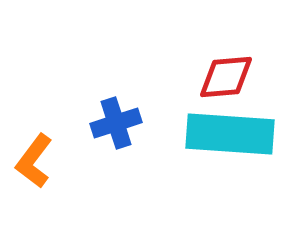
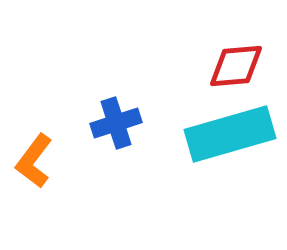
red diamond: moved 10 px right, 11 px up
cyan rectangle: rotated 20 degrees counterclockwise
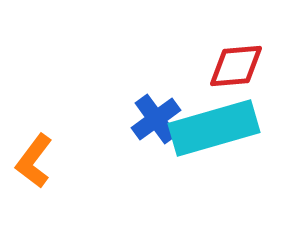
blue cross: moved 40 px right, 4 px up; rotated 18 degrees counterclockwise
cyan rectangle: moved 16 px left, 6 px up
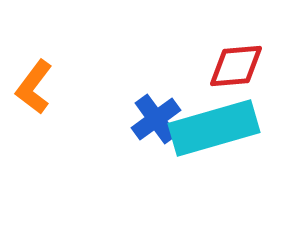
orange L-shape: moved 74 px up
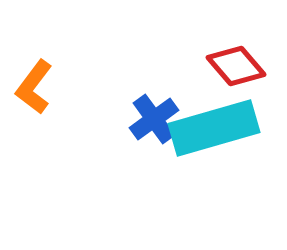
red diamond: rotated 54 degrees clockwise
blue cross: moved 2 px left
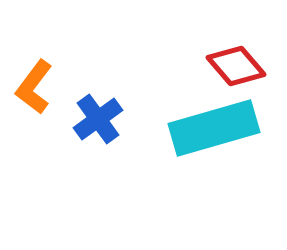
blue cross: moved 56 px left
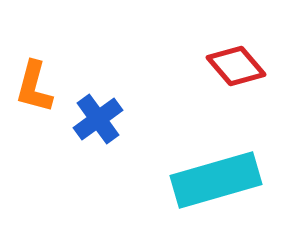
orange L-shape: rotated 22 degrees counterclockwise
cyan rectangle: moved 2 px right, 52 px down
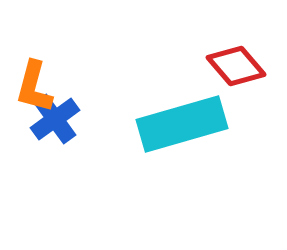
blue cross: moved 43 px left
cyan rectangle: moved 34 px left, 56 px up
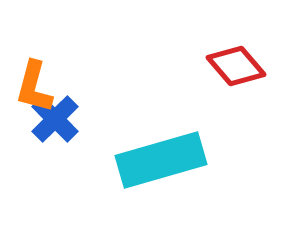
blue cross: rotated 9 degrees counterclockwise
cyan rectangle: moved 21 px left, 36 px down
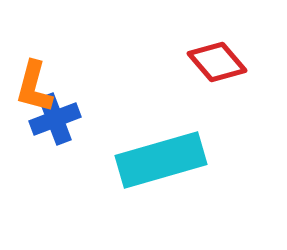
red diamond: moved 19 px left, 4 px up
blue cross: rotated 24 degrees clockwise
